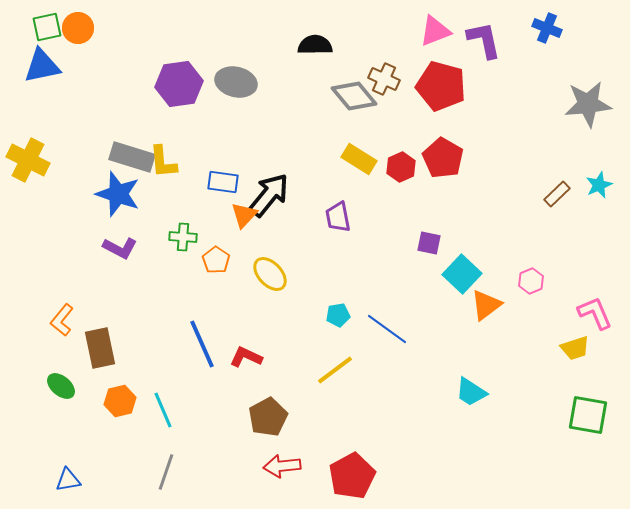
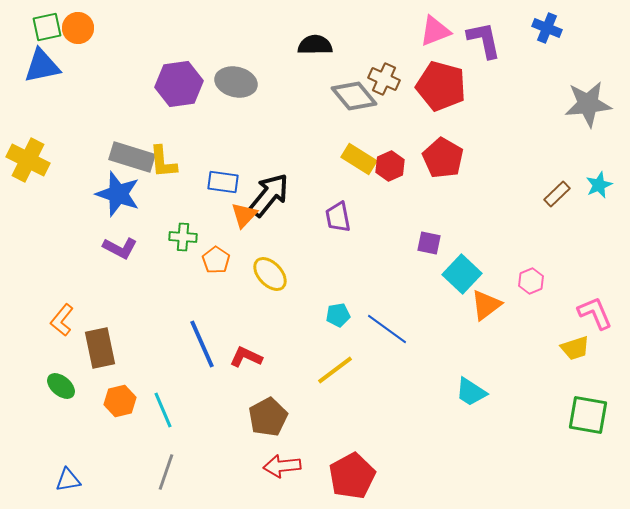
red hexagon at (401, 167): moved 11 px left, 1 px up
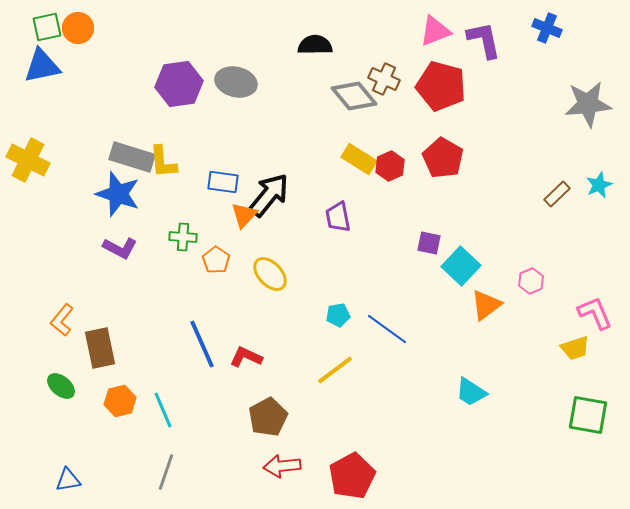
cyan square at (462, 274): moved 1 px left, 8 px up
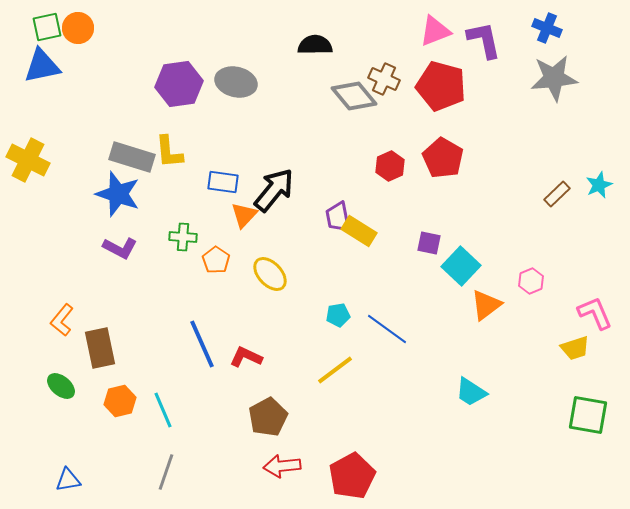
gray star at (588, 104): moved 34 px left, 26 px up
yellow rectangle at (359, 159): moved 72 px down
yellow L-shape at (163, 162): moved 6 px right, 10 px up
black arrow at (269, 195): moved 5 px right, 5 px up
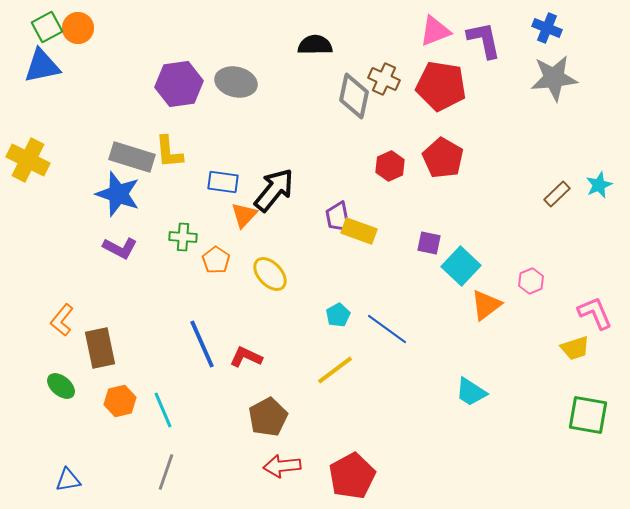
green square at (47, 27): rotated 16 degrees counterclockwise
red pentagon at (441, 86): rotated 6 degrees counterclockwise
gray diamond at (354, 96): rotated 51 degrees clockwise
yellow rectangle at (359, 231): rotated 12 degrees counterclockwise
cyan pentagon at (338, 315): rotated 20 degrees counterclockwise
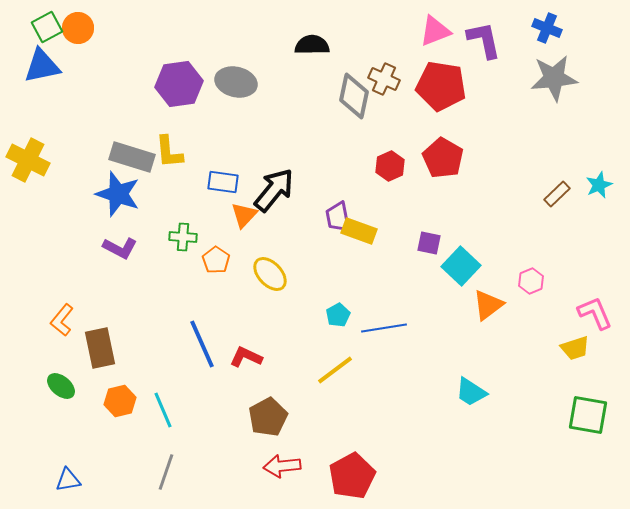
black semicircle at (315, 45): moved 3 px left
orange triangle at (486, 305): moved 2 px right
blue line at (387, 329): moved 3 px left, 1 px up; rotated 45 degrees counterclockwise
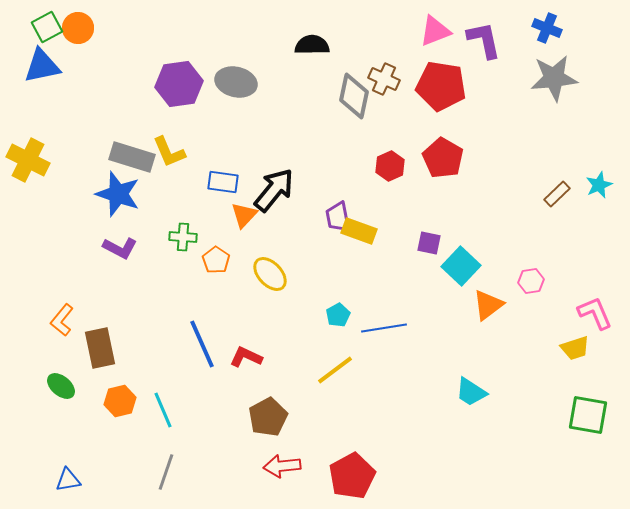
yellow L-shape at (169, 152): rotated 18 degrees counterclockwise
pink hexagon at (531, 281): rotated 15 degrees clockwise
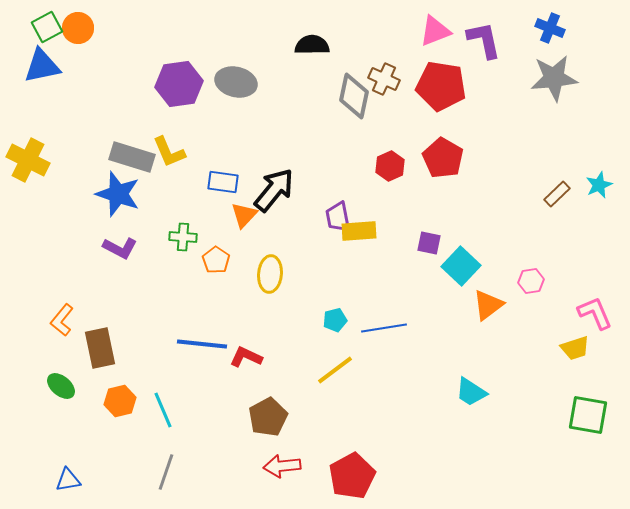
blue cross at (547, 28): moved 3 px right
yellow rectangle at (359, 231): rotated 24 degrees counterclockwise
yellow ellipse at (270, 274): rotated 48 degrees clockwise
cyan pentagon at (338, 315): moved 3 px left, 5 px down; rotated 15 degrees clockwise
blue line at (202, 344): rotated 60 degrees counterclockwise
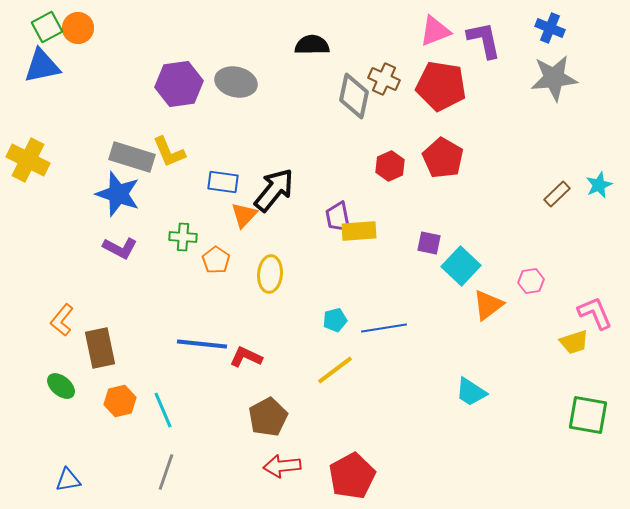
yellow trapezoid at (575, 348): moved 1 px left, 6 px up
